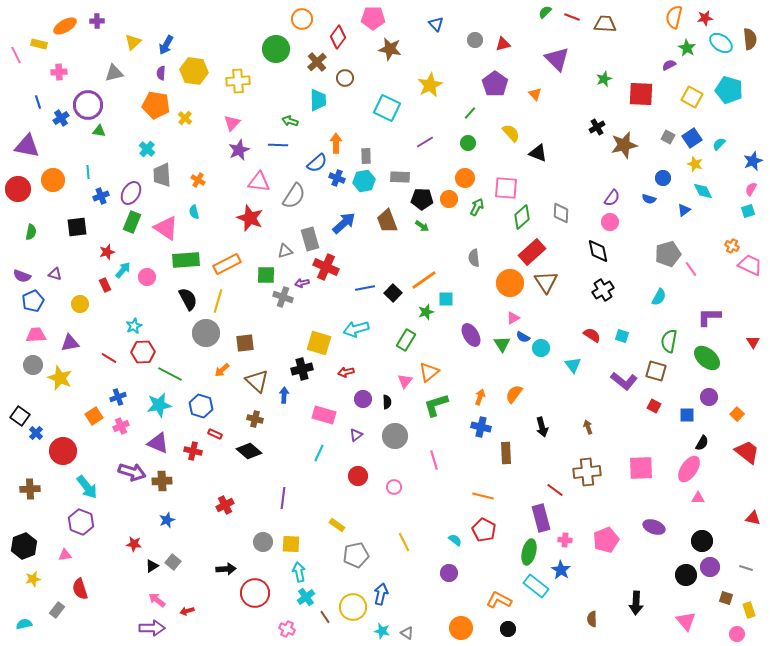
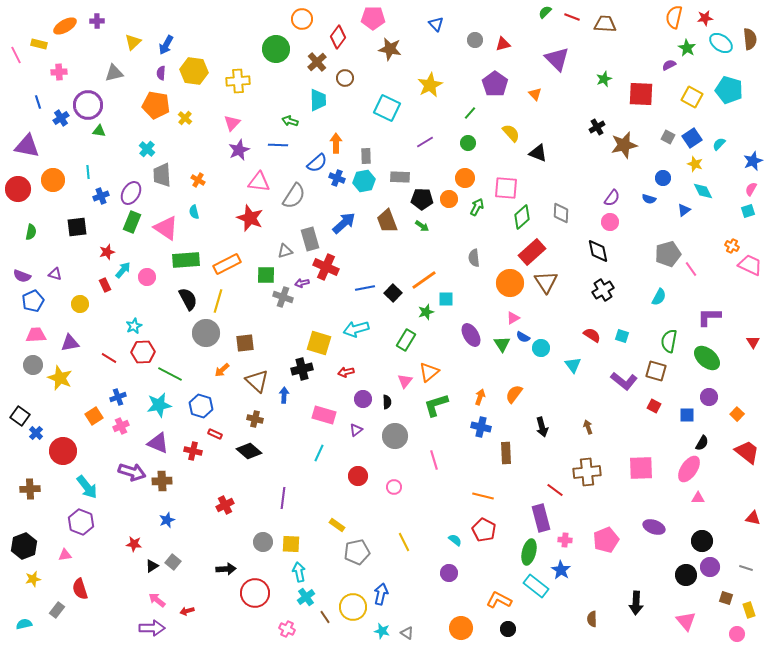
purple triangle at (356, 435): moved 5 px up
gray pentagon at (356, 555): moved 1 px right, 3 px up
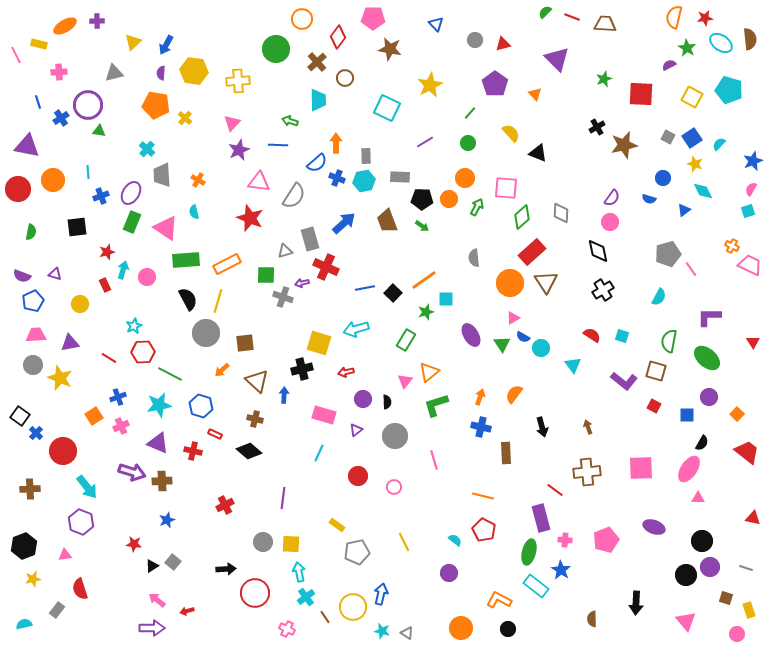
cyan arrow at (123, 270): rotated 24 degrees counterclockwise
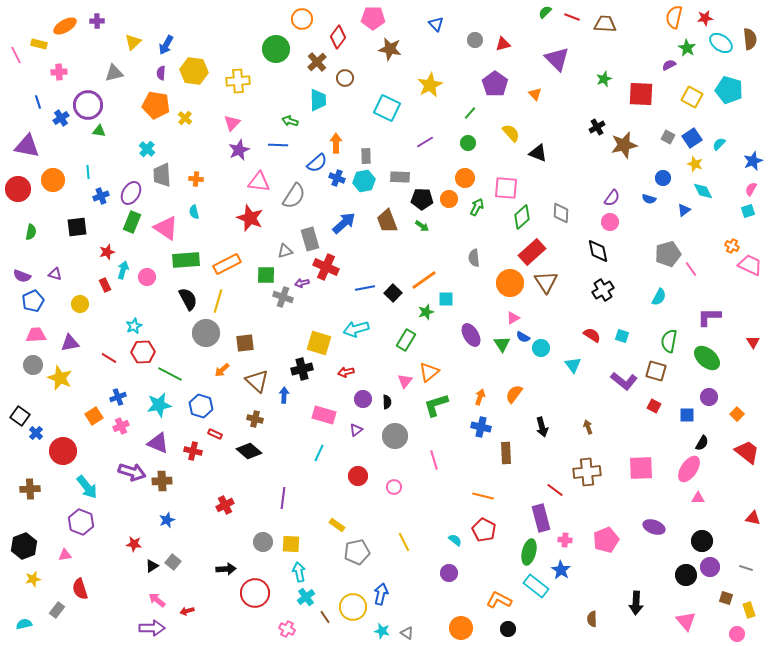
orange cross at (198, 180): moved 2 px left, 1 px up; rotated 24 degrees counterclockwise
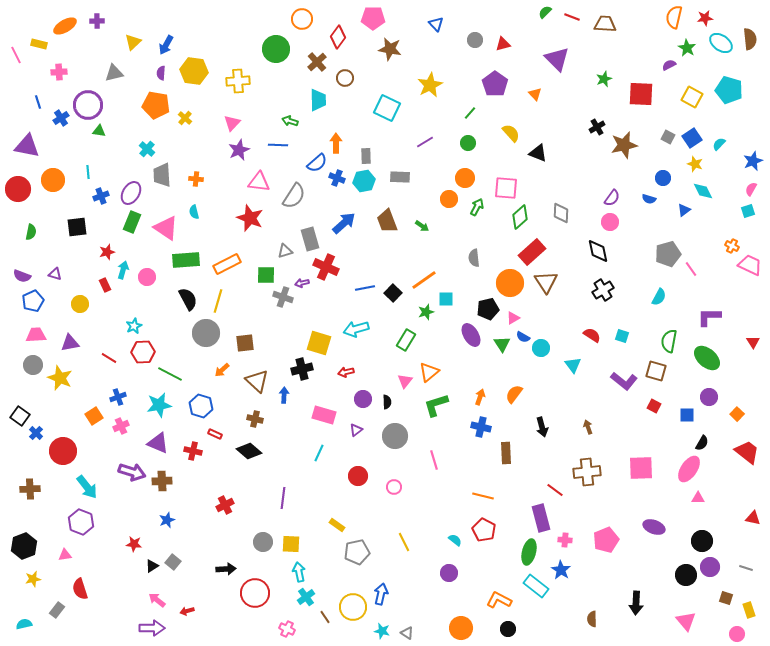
black pentagon at (422, 199): moved 66 px right, 110 px down; rotated 15 degrees counterclockwise
green diamond at (522, 217): moved 2 px left
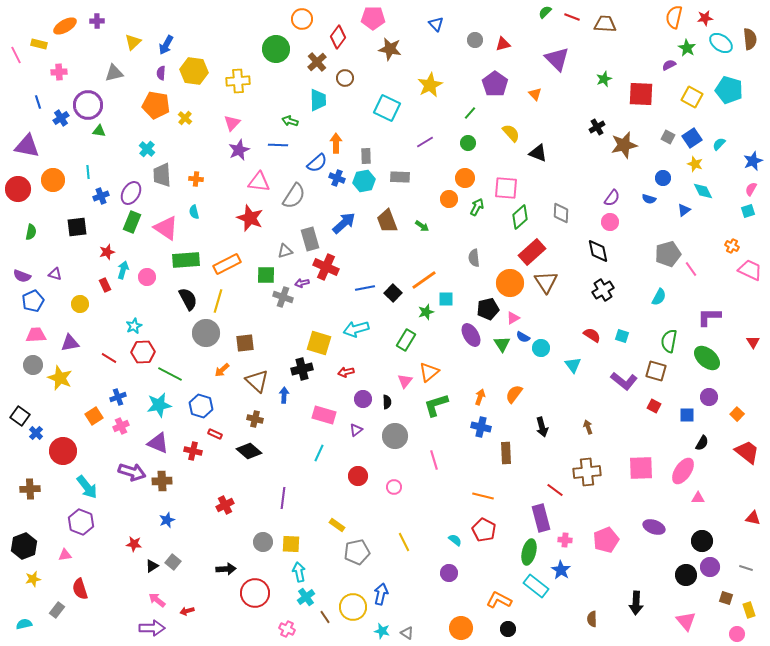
pink trapezoid at (750, 265): moved 5 px down
pink ellipse at (689, 469): moved 6 px left, 2 px down
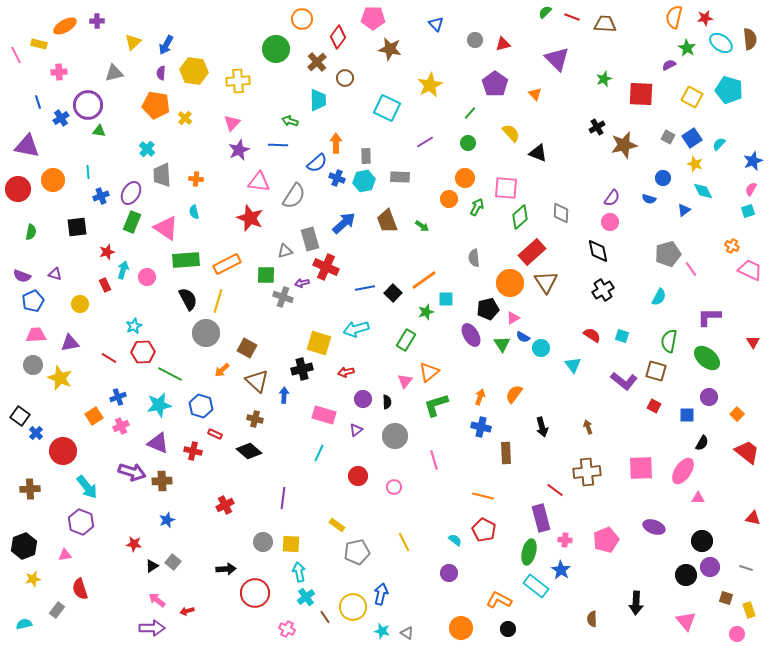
brown square at (245, 343): moved 2 px right, 5 px down; rotated 36 degrees clockwise
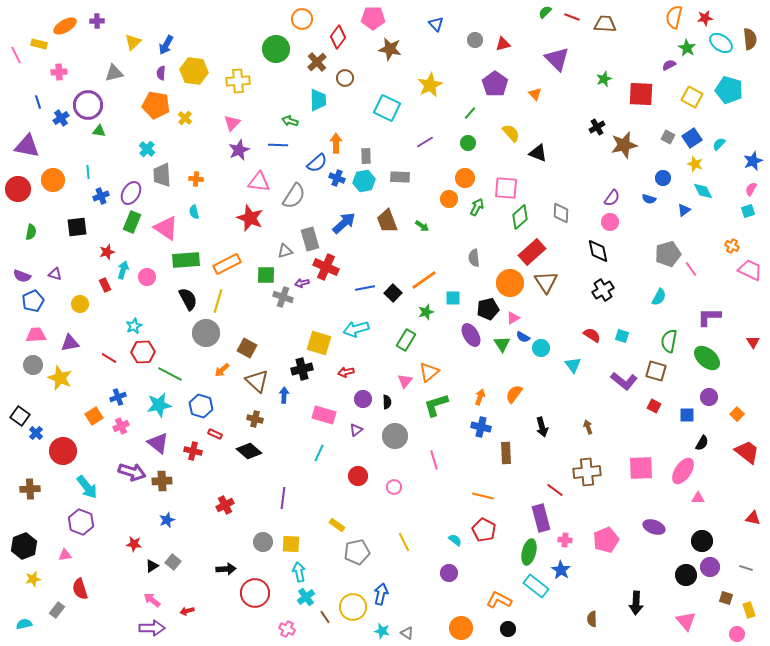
cyan square at (446, 299): moved 7 px right, 1 px up
purple triangle at (158, 443): rotated 15 degrees clockwise
pink arrow at (157, 600): moved 5 px left
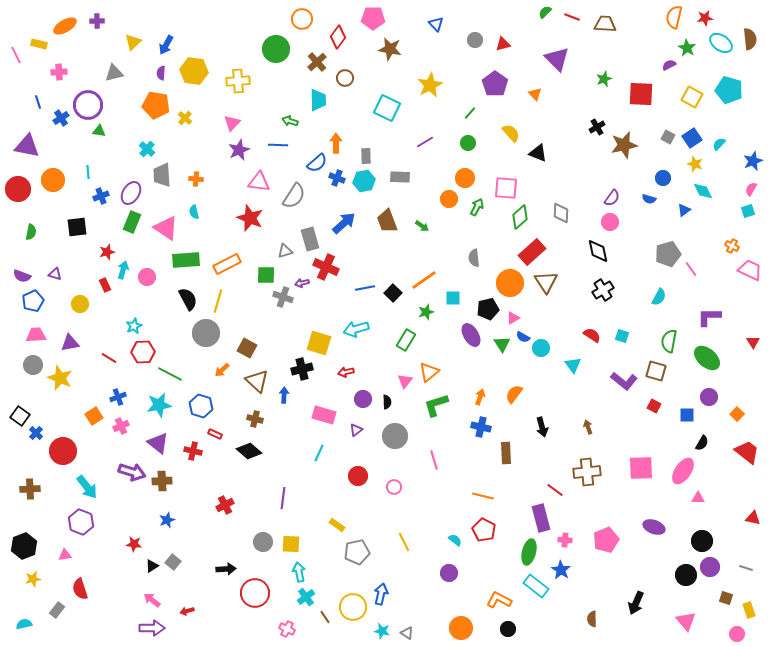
black arrow at (636, 603): rotated 20 degrees clockwise
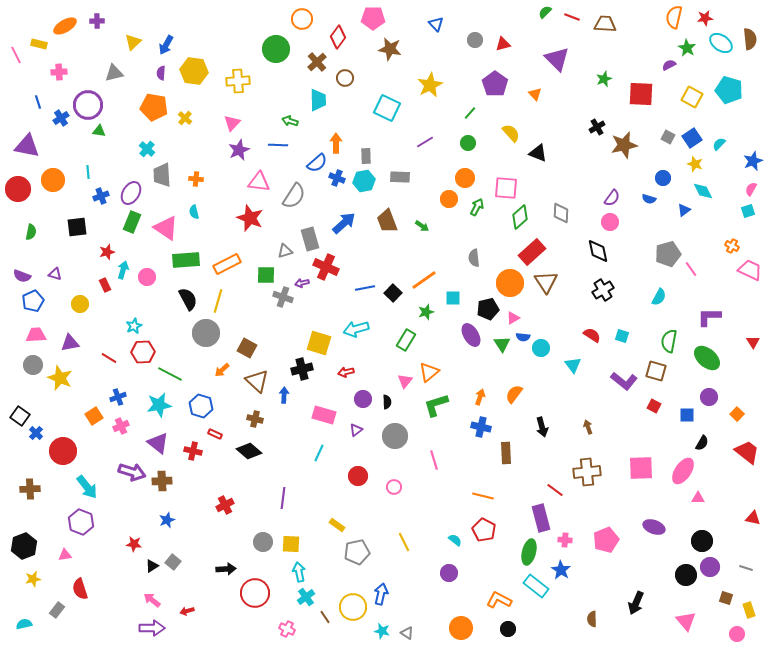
orange pentagon at (156, 105): moved 2 px left, 2 px down
blue semicircle at (523, 337): rotated 24 degrees counterclockwise
